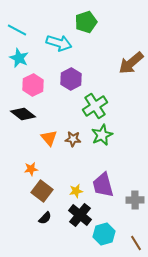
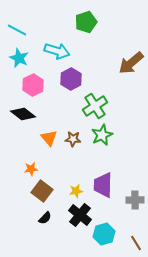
cyan arrow: moved 2 px left, 8 px down
purple trapezoid: rotated 16 degrees clockwise
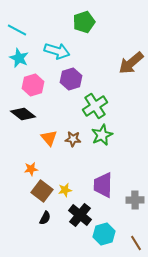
green pentagon: moved 2 px left
purple hexagon: rotated 10 degrees clockwise
pink hexagon: rotated 10 degrees clockwise
yellow star: moved 11 px left, 1 px up
black semicircle: rotated 16 degrees counterclockwise
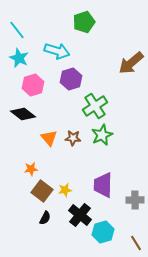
cyan line: rotated 24 degrees clockwise
brown star: moved 1 px up
cyan hexagon: moved 1 px left, 2 px up
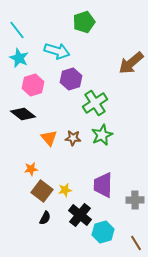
green cross: moved 3 px up
